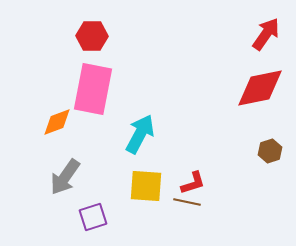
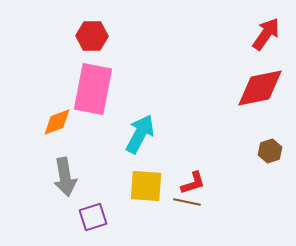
gray arrow: rotated 45 degrees counterclockwise
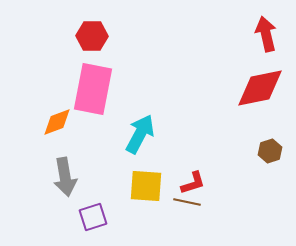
red arrow: rotated 48 degrees counterclockwise
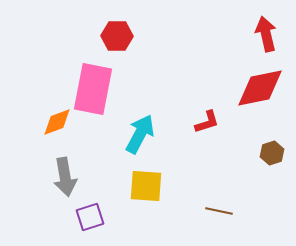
red hexagon: moved 25 px right
brown hexagon: moved 2 px right, 2 px down
red L-shape: moved 14 px right, 61 px up
brown line: moved 32 px right, 9 px down
purple square: moved 3 px left
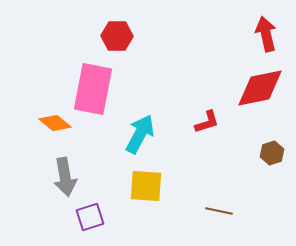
orange diamond: moved 2 px left, 1 px down; rotated 60 degrees clockwise
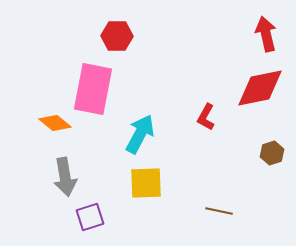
red L-shape: moved 1 px left, 5 px up; rotated 136 degrees clockwise
yellow square: moved 3 px up; rotated 6 degrees counterclockwise
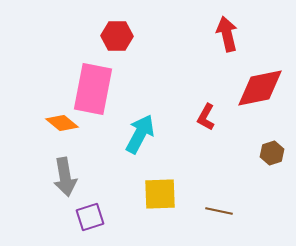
red arrow: moved 39 px left
orange diamond: moved 7 px right
yellow square: moved 14 px right, 11 px down
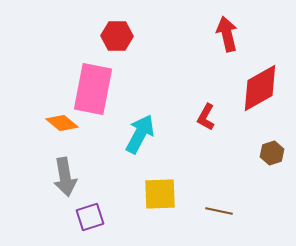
red diamond: rotated 18 degrees counterclockwise
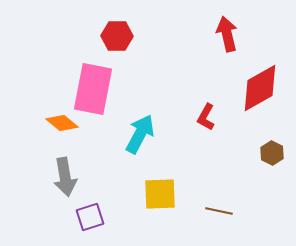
brown hexagon: rotated 15 degrees counterclockwise
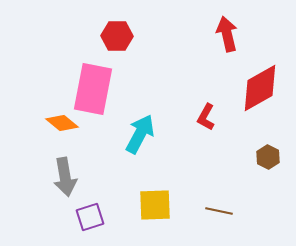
brown hexagon: moved 4 px left, 4 px down
yellow square: moved 5 px left, 11 px down
